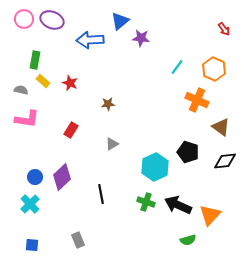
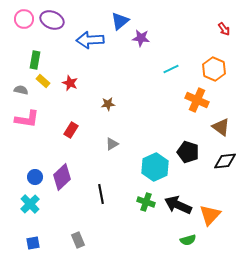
cyan line: moved 6 px left, 2 px down; rotated 28 degrees clockwise
blue square: moved 1 px right, 2 px up; rotated 16 degrees counterclockwise
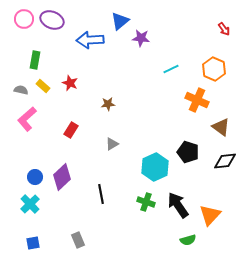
yellow rectangle: moved 5 px down
pink L-shape: rotated 130 degrees clockwise
black arrow: rotated 32 degrees clockwise
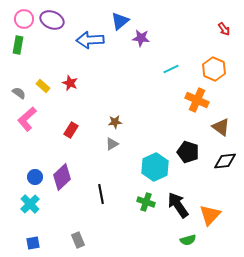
green rectangle: moved 17 px left, 15 px up
gray semicircle: moved 2 px left, 3 px down; rotated 24 degrees clockwise
brown star: moved 7 px right, 18 px down
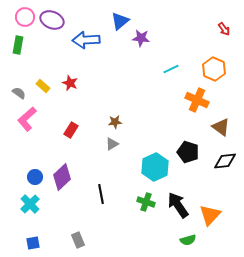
pink circle: moved 1 px right, 2 px up
blue arrow: moved 4 px left
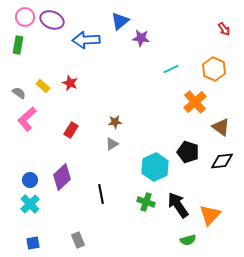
orange cross: moved 2 px left, 2 px down; rotated 25 degrees clockwise
black diamond: moved 3 px left
blue circle: moved 5 px left, 3 px down
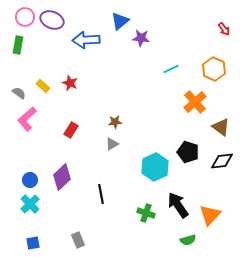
green cross: moved 11 px down
